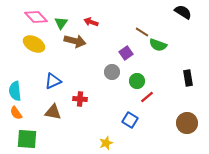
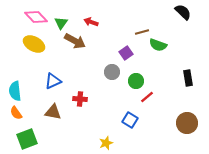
black semicircle: rotated 12 degrees clockwise
brown line: rotated 48 degrees counterclockwise
brown arrow: rotated 15 degrees clockwise
green circle: moved 1 px left
green square: rotated 25 degrees counterclockwise
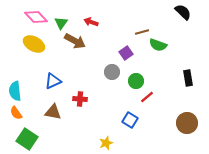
green square: rotated 35 degrees counterclockwise
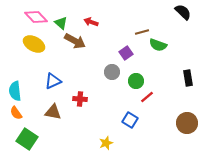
green triangle: rotated 24 degrees counterclockwise
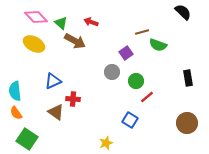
red cross: moved 7 px left
brown triangle: moved 3 px right; rotated 24 degrees clockwise
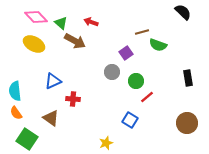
brown triangle: moved 5 px left, 6 px down
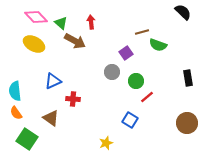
red arrow: rotated 64 degrees clockwise
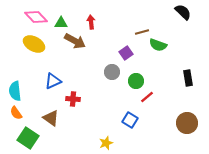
green triangle: rotated 40 degrees counterclockwise
green square: moved 1 px right, 1 px up
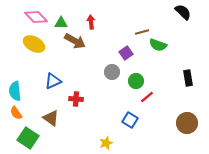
red cross: moved 3 px right
